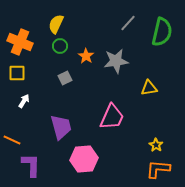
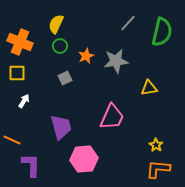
orange star: rotated 14 degrees clockwise
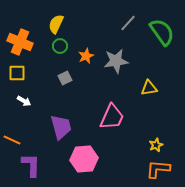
green semicircle: rotated 48 degrees counterclockwise
white arrow: rotated 88 degrees clockwise
yellow star: rotated 16 degrees clockwise
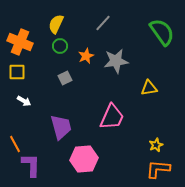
gray line: moved 25 px left
yellow square: moved 1 px up
orange line: moved 3 px right, 4 px down; rotated 36 degrees clockwise
